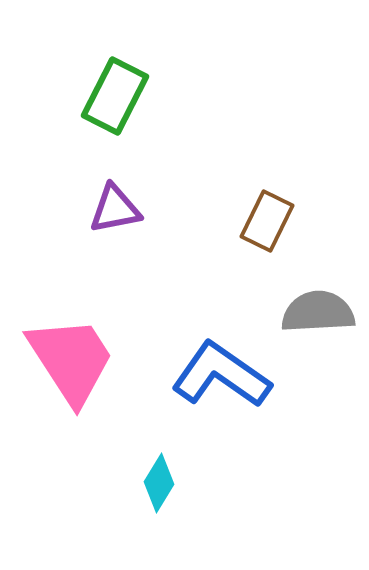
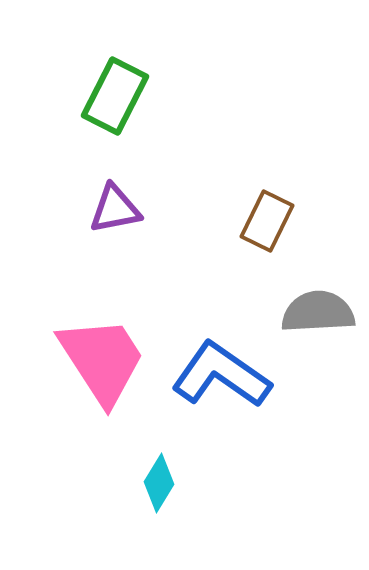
pink trapezoid: moved 31 px right
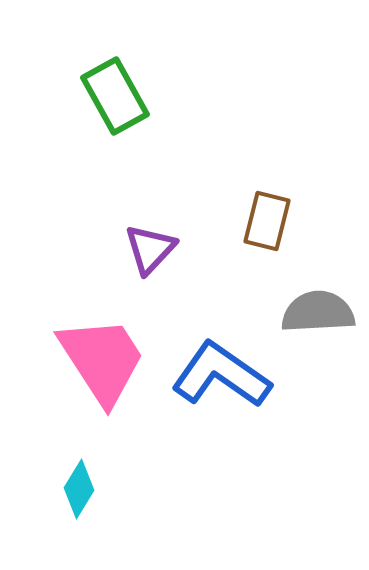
green rectangle: rotated 56 degrees counterclockwise
purple triangle: moved 35 px right, 40 px down; rotated 36 degrees counterclockwise
brown rectangle: rotated 12 degrees counterclockwise
cyan diamond: moved 80 px left, 6 px down
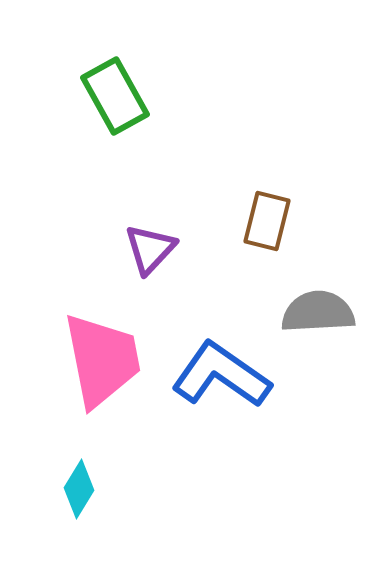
pink trapezoid: rotated 22 degrees clockwise
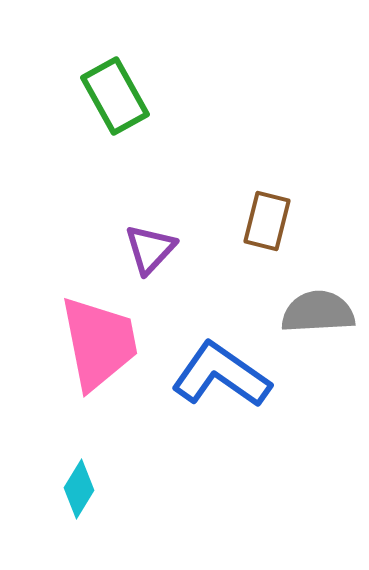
pink trapezoid: moved 3 px left, 17 px up
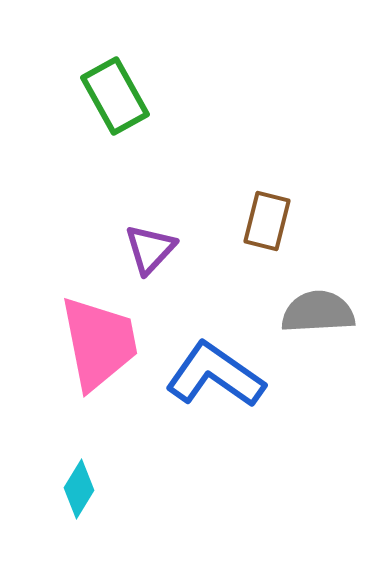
blue L-shape: moved 6 px left
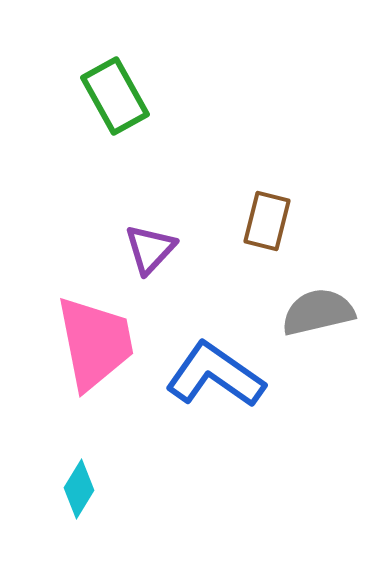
gray semicircle: rotated 10 degrees counterclockwise
pink trapezoid: moved 4 px left
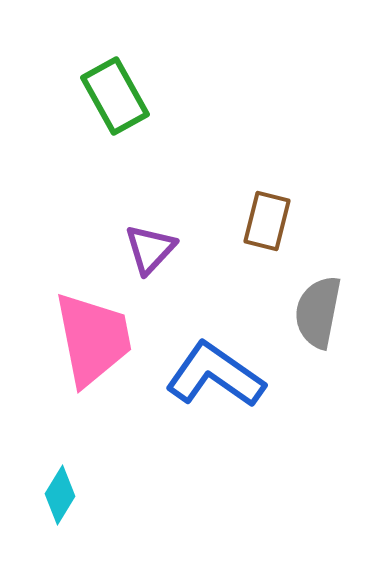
gray semicircle: rotated 66 degrees counterclockwise
pink trapezoid: moved 2 px left, 4 px up
cyan diamond: moved 19 px left, 6 px down
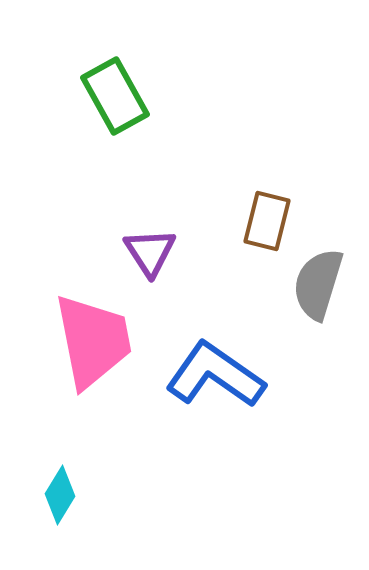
purple triangle: moved 3 px down; rotated 16 degrees counterclockwise
gray semicircle: moved 28 px up; rotated 6 degrees clockwise
pink trapezoid: moved 2 px down
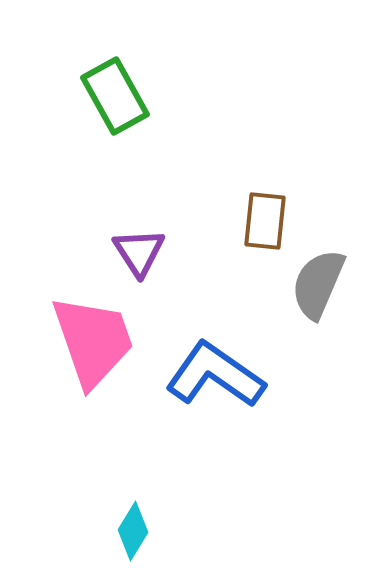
brown rectangle: moved 2 px left; rotated 8 degrees counterclockwise
purple triangle: moved 11 px left
gray semicircle: rotated 6 degrees clockwise
pink trapezoid: rotated 8 degrees counterclockwise
cyan diamond: moved 73 px right, 36 px down
